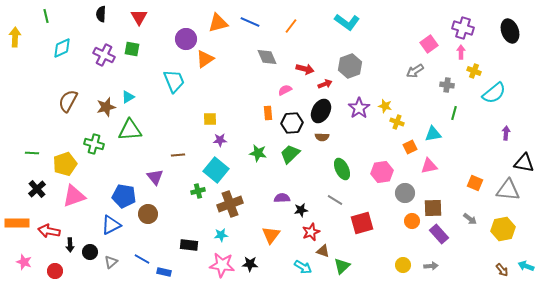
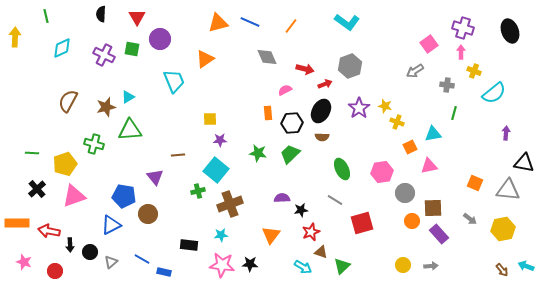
red triangle at (139, 17): moved 2 px left
purple circle at (186, 39): moved 26 px left
brown triangle at (323, 251): moved 2 px left, 1 px down
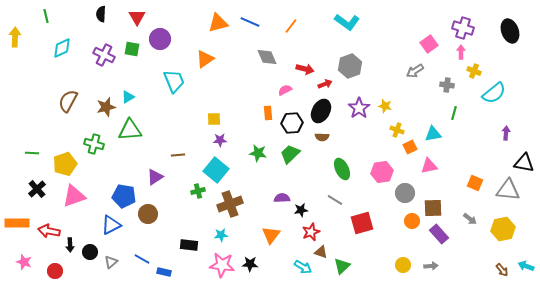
yellow square at (210, 119): moved 4 px right
yellow cross at (397, 122): moved 8 px down
purple triangle at (155, 177): rotated 36 degrees clockwise
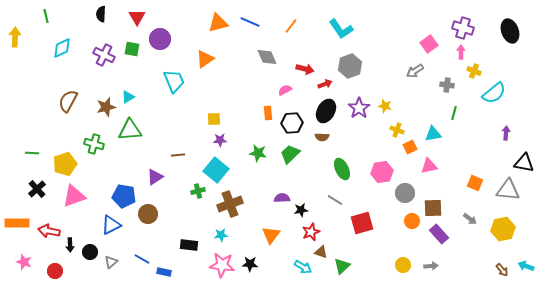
cyan L-shape at (347, 22): moved 6 px left, 7 px down; rotated 20 degrees clockwise
black ellipse at (321, 111): moved 5 px right
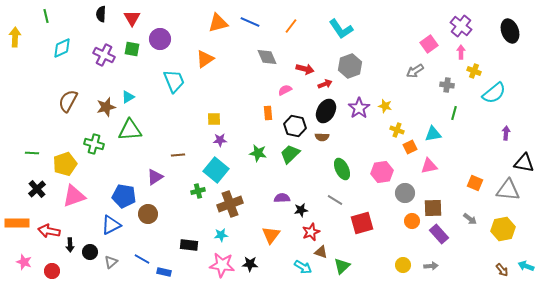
red triangle at (137, 17): moved 5 px left, 1 px down
purple cross at (463, 28): moved 2 px left, 2 px up; rotated 20 degrees clockwise
black hexagon at (292, 123): moved 3 px right, 3 px down; rotated 15 degrees clockwise
red circle at (55, 271): moved 3 px left
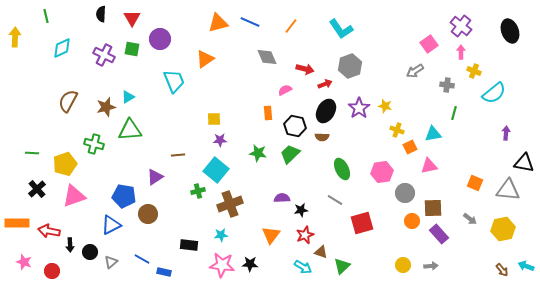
red star at (311, 232): moved 6 px left, 3 px down
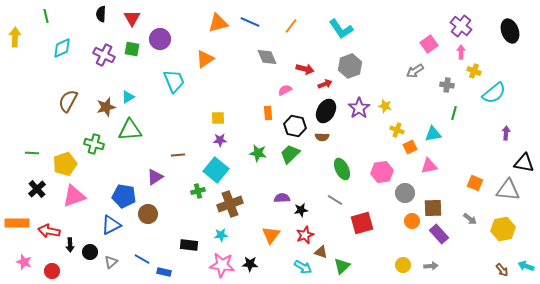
yellow square at (214, 119): moved 4 px right, 1 px up
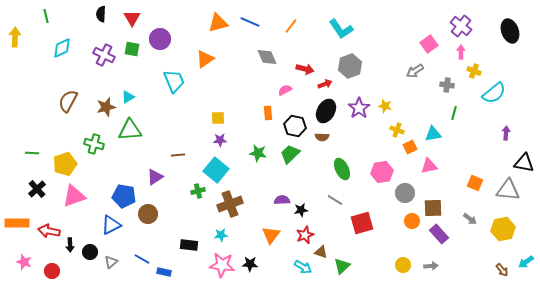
purple semicircle at (282, 198): moved 2 px down
cyan arrow at (526, 266): moved 4 px up; rotated 56 degrees counterclockwise
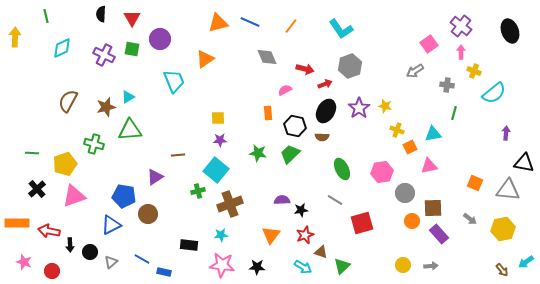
black star at (250, 264): moved 7 px right, 3 px down
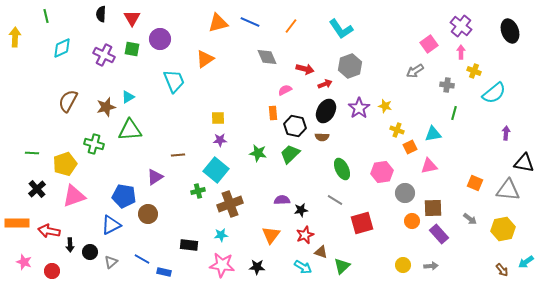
orange rectangle at (268, 113): moved 5 px right
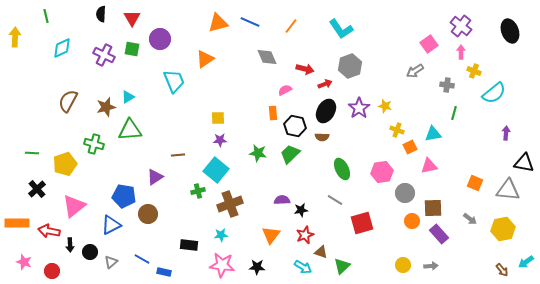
pink triangle at (74, 196): moved 10 px down; rotated 20 degrees counterclockwise
